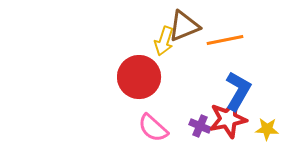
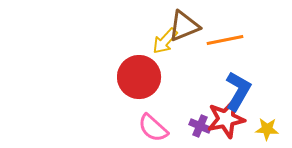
yellow arrow: moved 1 px right; rotated 24 degrees clockwise
red star: moved 2 px left
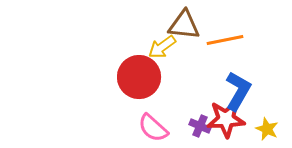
brown triangle: moved 1 px up; rotated 28 degrees clockwise
yellow arrow: moved 3 px left, 6 px down; rotated 12 degrees clockwise
red star: rotated 9 degrees clockwise
yellow star: rotated 20 degrees clockwise
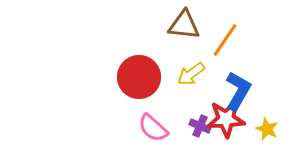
orange line: rotated 45 degrees counterclockwise
yellow arrow: moved 29 px right, 27 px down
